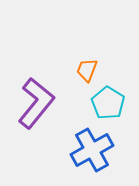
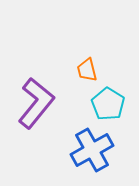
orange trapezoid: rotated 35 degrees counterclockwise
cyan pentagon: moved 1 px down
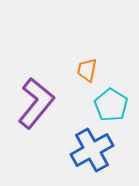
orange trapezoid: rotated 25 degrees clockwise
cyan pentagon: moved 3 px right, 1 px down
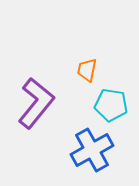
cyan pentagon: rotated 24 degrees counterclockwise
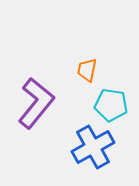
blue cross: moved 1 px right, 3 px up
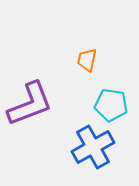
orange trapezoid: moved 10 px up
purple L-shape: moved 6 px left, 1 px down; rotated 30 degrees clockwise
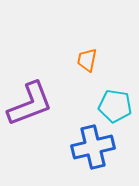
cyan pentagon: moved 4 px right, 1 px down
blue cross: rotated 15 degrees clockwise
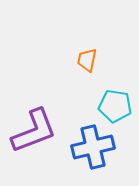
purple L-shape: moved 4 px right, 27 px down
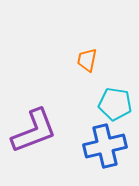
cyan pentagon: moved 2 px up
blue cross: moved 12 px right, 1 px up
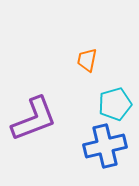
cyan pentagon: rotated 24 degrees counterclockwise
purple L-shape: moved 12 px up
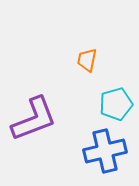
cyan pentagon: moved 1 px right
blue cross: moved 5 px down
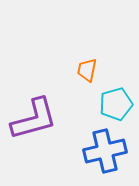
orange trapezoid: moved 10 px down
purple L-shape: rotated 6 degrees clockwise
